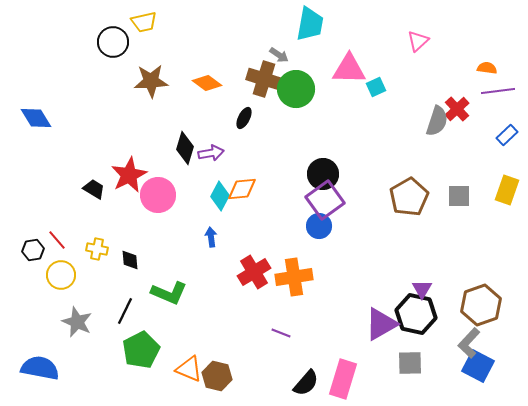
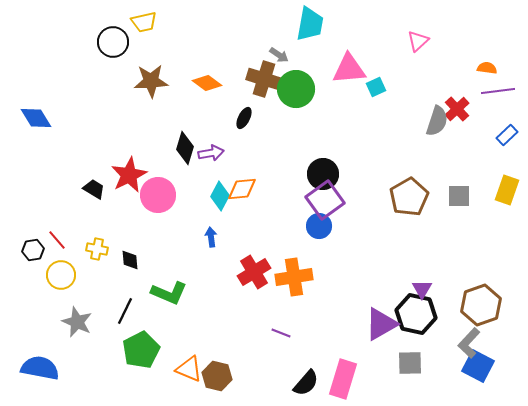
pink triangle at (349, 69): rotated 6 degrees counterclockwise
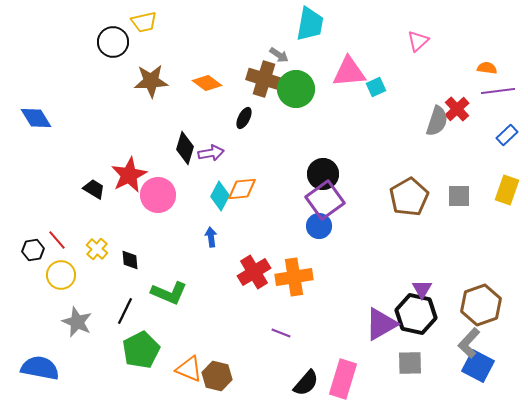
pink triangle at (349, 69): moved 3 px down
yellow cross at (97, 249): rotated 30 degrees clockwise
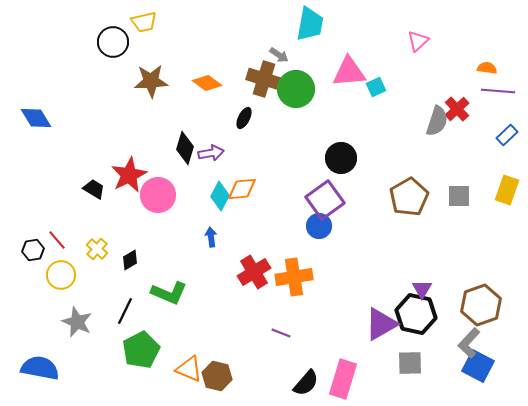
purple line at (498, 91): rotated 12 degrees clockwise
black circle at (323, 174): moved 18 px right, 16 px up
black diamond at (130, 260): rotated 65 degrees clockwise
